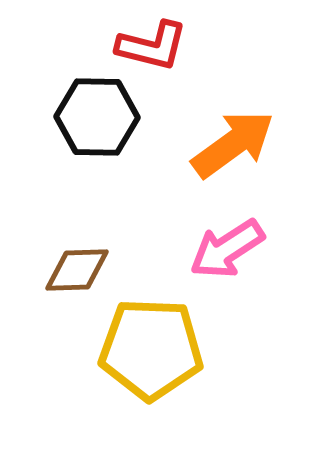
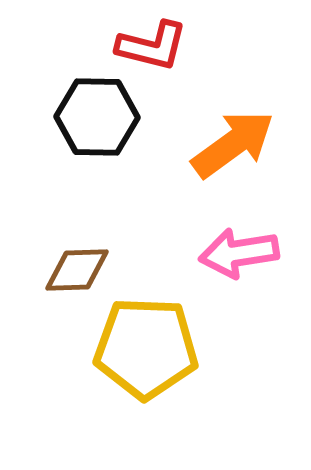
pink arrow: moved 12 px right, 4 px down; rotated 24 degrees clockwise
yellow pentagon: moved 5 px left, 1 px up
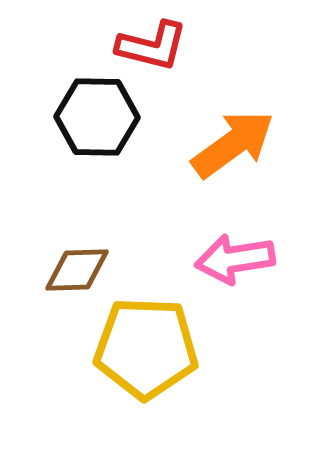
pink arrow: moved 4 px left, 6 px down
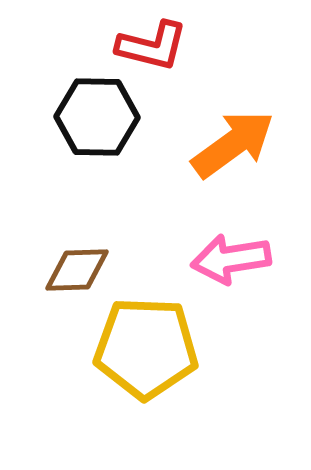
pink arrow: moved 4 px left
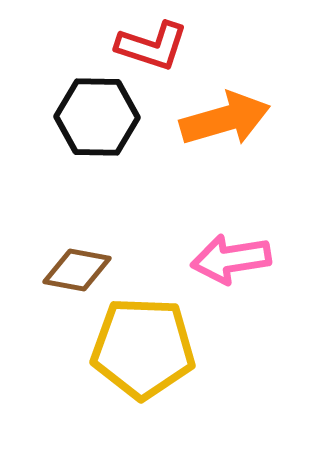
red L-shape: rotated 4 degrees clockwise
orange arrow: moved 8 px left, 25 px up; rotated 20 degrees clockwise
brown diamond: rotated 12 degrees clockwise
yellow pentagon: moved 3 px left
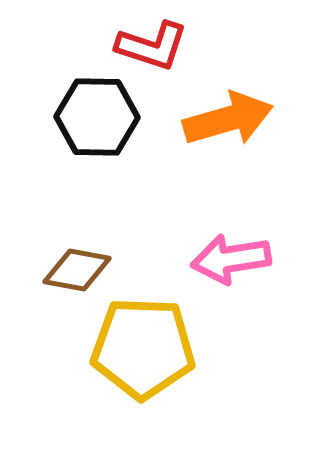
orange arrow: moved 3 px right
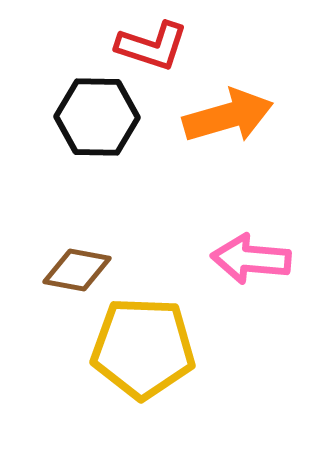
orange arrow: moved 3 px up
pink arrow: moved 20 px right; rotated 14 degrees clockwise
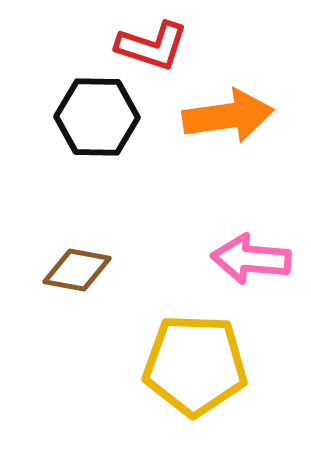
orange arrow: rotated 8 degrees clockwise
yellow pentagon: moved 52 px right, 17 px down
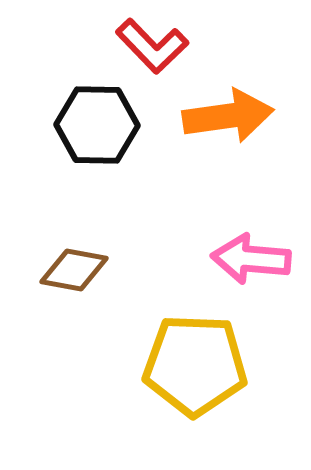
red L-shape: rotated 28 degrees clockwise
black hexagon: moved 8 px down
brown diamond: moved 3 px left
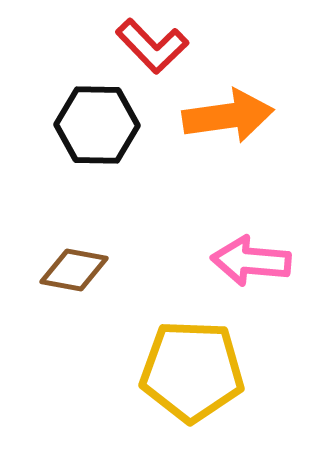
pink arrow: moved 2 px down
yellow pentagon: moved 3 px left, 6 px down
